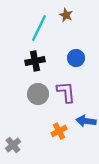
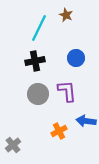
purple L-shape: moved 1 px right, 1 px up
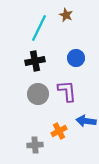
gray cross: moved 22 px right; rotated 35 degrees clockwise
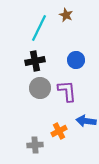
blue circle: moved 2 px down
gray circle: moved 2 px right, 6 px up
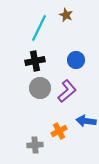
purple L-shape: rotated 55 degrees clockwise
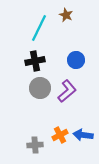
blue arrow: moved 3 px left, 14 px down
orange cross: moved 1 px right, 4 px down
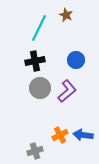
gray cross: moved 6 px down; rotated 14 degrees counterclockwise
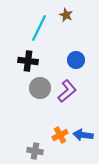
black cross: moved 7 px left; rotated 18 degrees clockwise
gray cross: rotated 28 degrees clockwise
